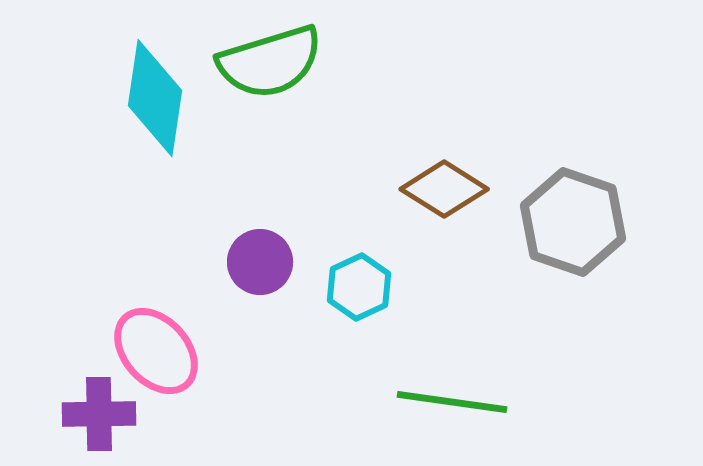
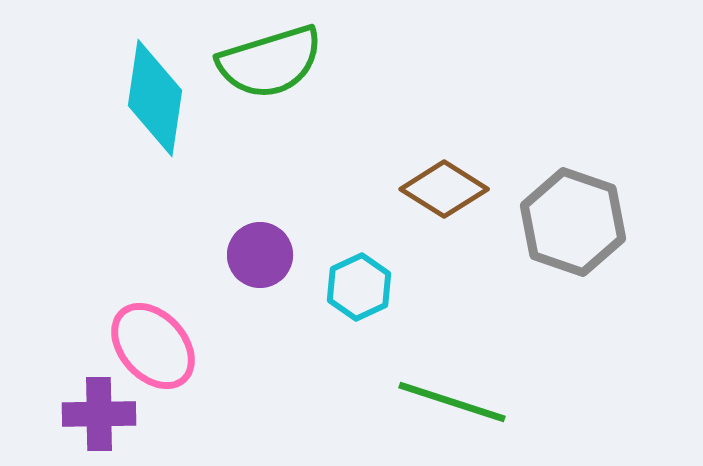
purple circle: moved 7 px up
pink ellipse: moved 3 px left, 5 px up
green line: rotated 10 degrees clockwise
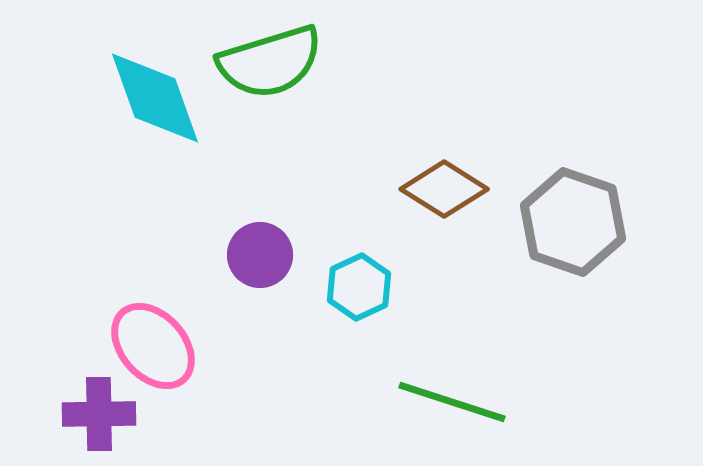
cyan diamond: rotated 28 degrees counterclockwise
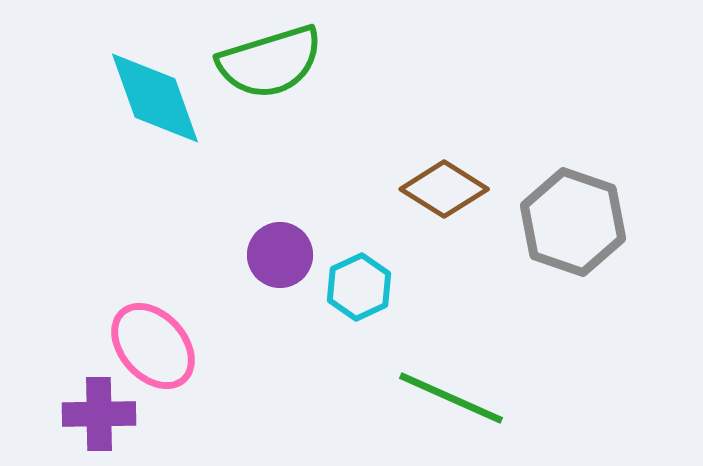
purple circle: moved 20 px right
green line: moved 1 px left, 4 px up; rotated 6 degrees clockwise
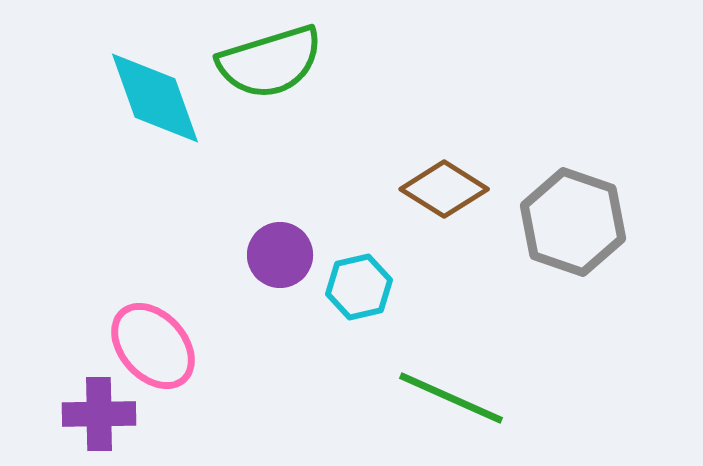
cyan hexagon: rotated 12 degrees clockwise
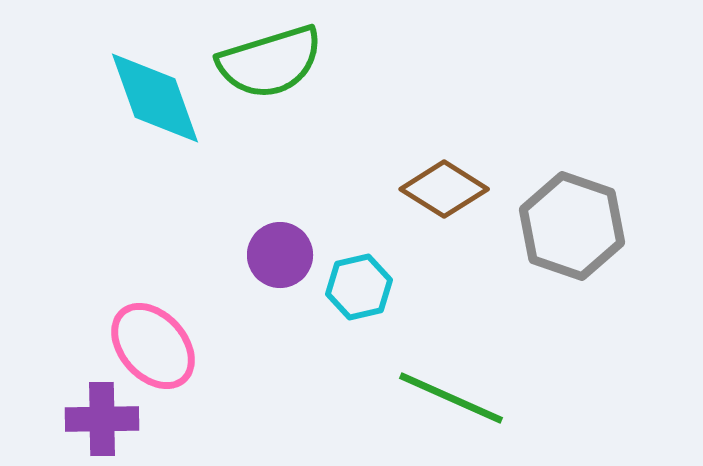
gray hexagon: moved 1 px left, 4 px down
purple cross: moved 3 px right, 5 px down
